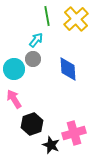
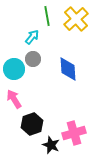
cyan arrow: moved 4 px left, 3 px up
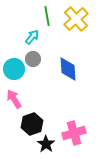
black star: moved 5 px left, 1 px up; rotated 12 degrees clockwise
